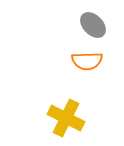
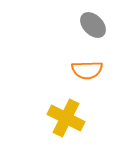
orange semicircle: moved 9 px down
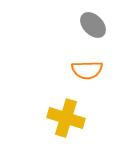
yellow cross: rotated 9 degrees counterclockwise
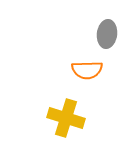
gray ellipse: moved 14 px right, 9 px down; rotated 52 degrees clockwise
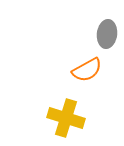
orange semicircle: rotated 28 degrees counterclockwise
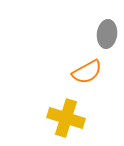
orange semicircle: moved 2 px down
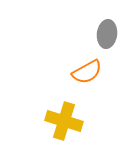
yellow cross: moved 2 px left, 3 px down
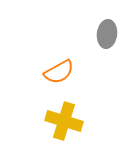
orange semicircle: moved 28 px left
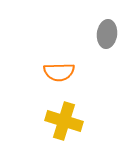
orange semicircle: rotated 28 degrees clockwise
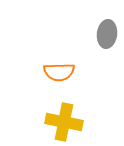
yellow cross: moved 1 px down; rotated 6 degrees counterclockwise
